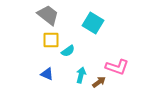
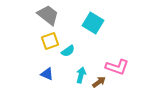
yellow square: moved 1 px left, 1 px down; rotated 18 degrees counterclockwise
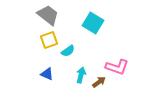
yellow square: moved 1 px left, 1 px up
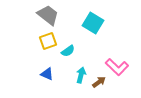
yellow square: moved 1 px left, 1 px down
pink L-shape: rotated 25 degrees clockwise
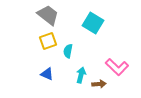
cyan semicircle: rotated 136 degrees clockwise
brown arrow: moved 2 px down; rotated 32 degrees clockwise
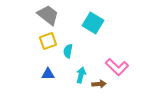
blue triangle: moved 1 px right; rotated 24 degrees counterclockwise
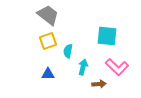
cyan square: moved 14 px right, 13 px down; rotated 25 degrees counterclockwise
cyan arrow: moved 2 px right, 8 px up
